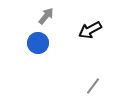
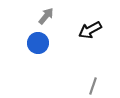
gray line: rotated 18 degrees counterclockwise
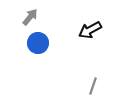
gray arrow: moved 16 px left, 1 px down
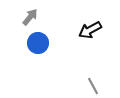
gray line: rotated 48 degrees counterclockwise
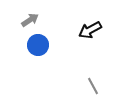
gray arrow: moved 3 px down; rotated 18 degrees clockwise
blue circle: moved 2 px down
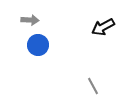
gray arrow: rotated 36 degrees clockwise
black arrow: moved 13 px right, 3 px up
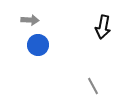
black arrow: rotated 50 degrees counterclockwise
